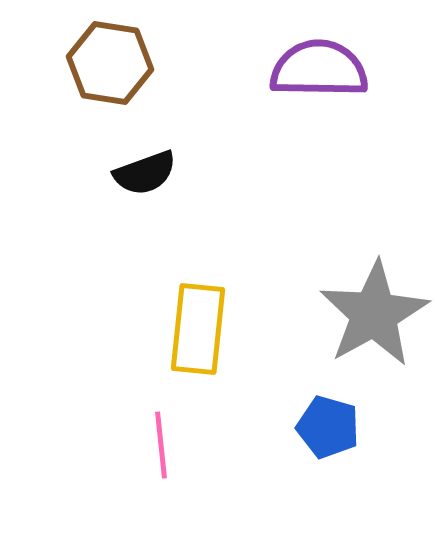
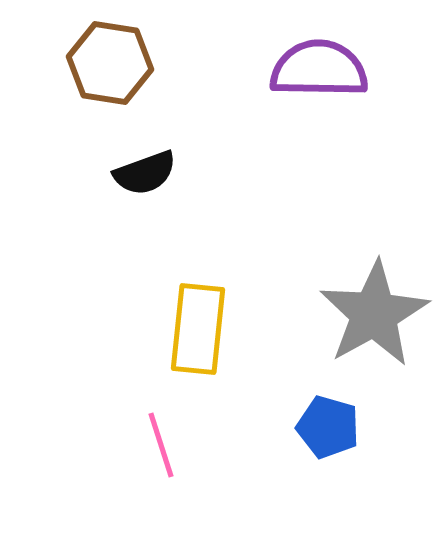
pink line: rotated 12 degrees counterclockwise
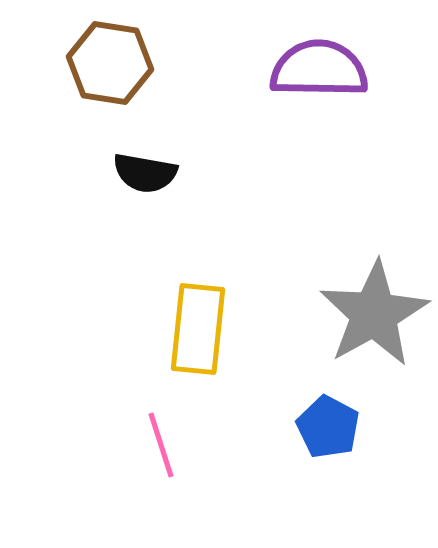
black semicircle: rotated 30 degrees clockwise
blue pentagon: rotated 12 degrees clockwise
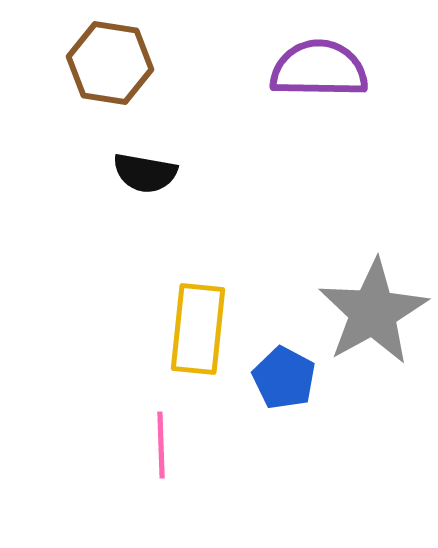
gray star: moved 1 px left, 2 px up
blue pentagon: moved 44 px left, 49 px up
pink line: rotated 16 degrees clockwise
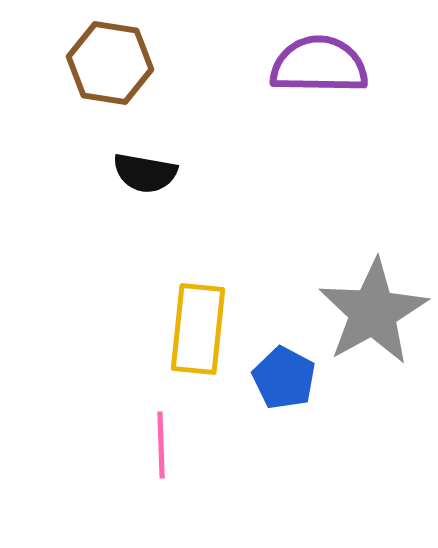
purple semicircle: moved 4 px up
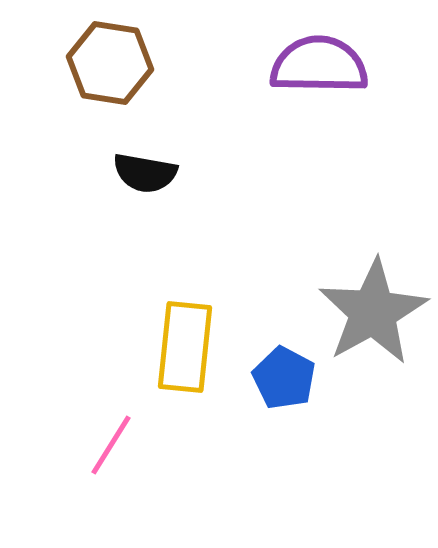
yellow rectangle: moved 13 px left, 18 px down
pink line: moved 50 px left; rotated 34 degrees clockwise
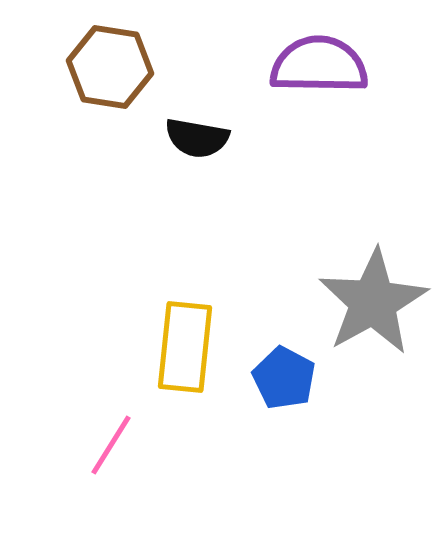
brown hexagon: moved 4 px down
black semicircle: moved 52 px right, 35 px up
gray star: moved 10 px up
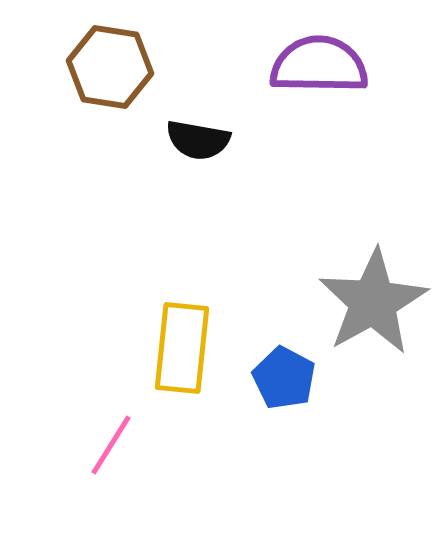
black semicircle: moved 1 px right, 2 px down
yellow rectangle: moved 3 px left, 1 px down
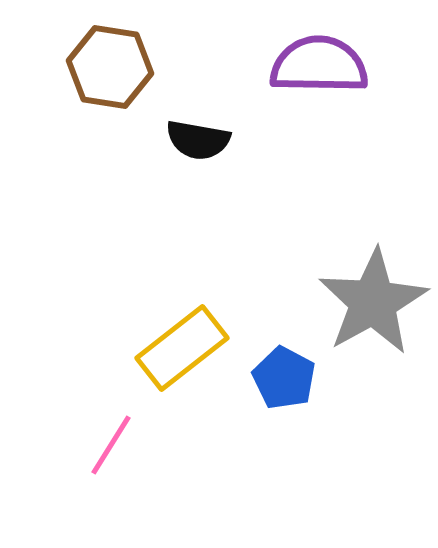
yellow rectangle: rotated 46 degrees clockwise
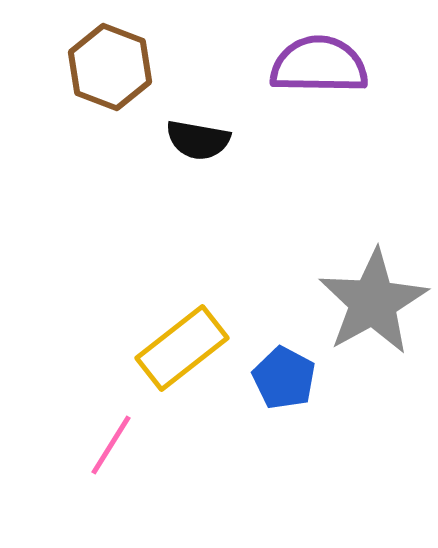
brown hexagon: rotated 12 degrees clockwise
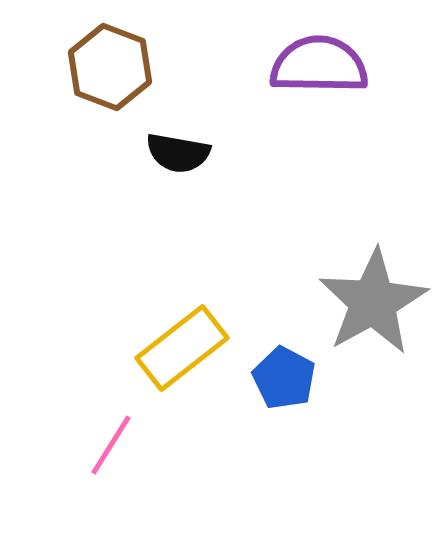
black semicircle: moved 20 px left, 13 px down
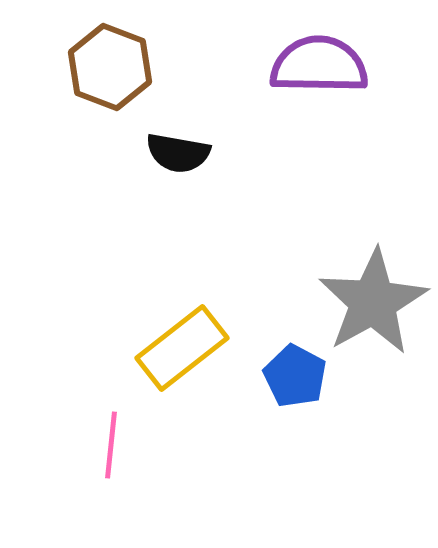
blue pentagon: moved 11 px right, 2 px up
pink line: rotated 26 degrees counterclockwise
